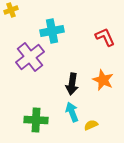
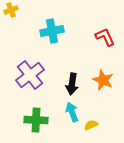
purple cross: moved 18 px down
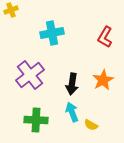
cyan cross: moved 2 px down
red L-shape: rotated 125 degrees counterclockwise
orange star: rotated 20 degrees clockwise
yellow semicircle: rotated 128 degrees counterclockwise
